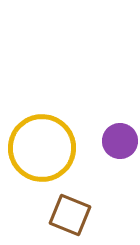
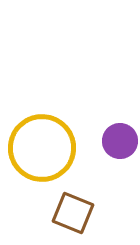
brown square: moved 3 px right, 2 px up
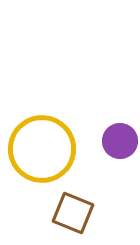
yellow circle: moved 1 px down
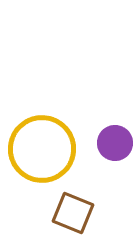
purple circle: moved 5 px left, 2 px down
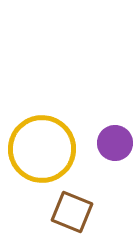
brown square: moved 1 px left, 1 px up
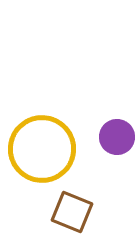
purple circle: moved 2 px right, 6 px up
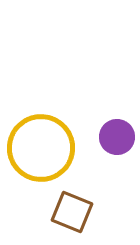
yellow circle: moved 1 px left, 1 px up
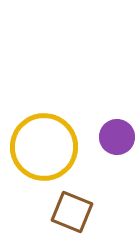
yellow circle: moved 3 px right, 1 px up
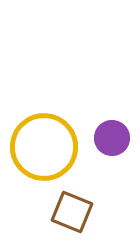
purple circle: moved 5 px left, 1 px down
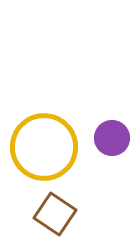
brown square: moved 17 px left, 2 px down; rotated 12 degrees clockwise
